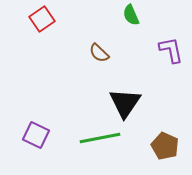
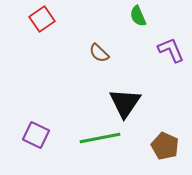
green semicircle: moved 7 px right, 1 px down
purple L-shape: rotated 12 degrees counterclockwise
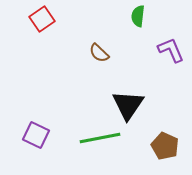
green semicircle: rotated 30 degrees clockwise
black triangle: moved 3 px right, 2 px down
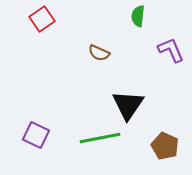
brown semicircle: rotated 20 degrees counterclockwise
